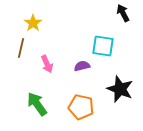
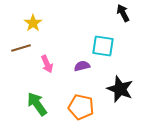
brown line: rotated 60 degrees clockwise
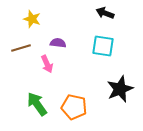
black arrow: moved 18 px left; rotated 42 degrees counterclockwise
yellow star: moved 1 px left, 4 px up; rotated 18 degrees counterclockwise
purple semicircle: moved 24 px left, 23 px up; rotated 21 degrees clockwise
black star: rotated 28 degrees clockwise
orange pentagon: moved 7 px left
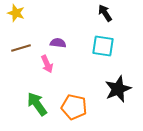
black arrow: rotated 36 degrees clockwise
yellow star: moved 16 px left, 6 px up
black star: moved 2 px left
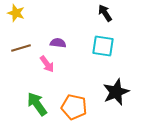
pink arrow: rotated 12 degrees counterclockwise
black star: moved 2 px left, 3 px down
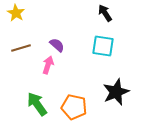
yellow star: rotated 12 degrees clockwise
purple semicircle: moved 1 px left, 2 px down; rotated 35 degrees clockwise
pink arrow: moved 1 px right, 1 px down; rotated 126 degrees counterclockwise
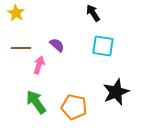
black arrow: moved 12 px left
brown line: rotated 18 degrees clockwise
pink arrow: moved 9 px left
green arrow: moved 1 px left, 2 px up
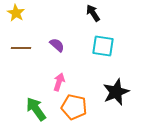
pink arrow: moved 20 px right, 17 px down
green arrow: moved 7 px down
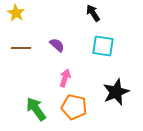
pink arrow: moved 6 px right, 4 px up
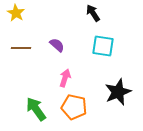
black star: moved 2 px right
